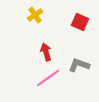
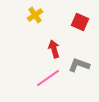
red arrow: moved 8 px right, 3 px up
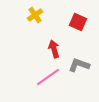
red square: moved 2 px left
pink line: moved 1 px up
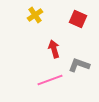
red square: moved 3 px up
pink line: moved 2 px right, 3 px down; rotated 15 degrees clockwise
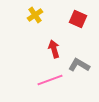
gray L-shape: rotated 10 degrees clockwise
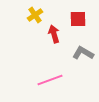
red square: rotated 24 degrees counterclockwise
red arrow: moved 15 px up
gray L-shape: moved 4 px right, 12 px up
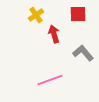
yellow cross: moved 1 px right
red square: moved 5 px up
gray L-shape: rotated 20 degrees clockwise
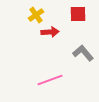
red arrow: moved 4 px left, 2 px up; rotated 102 degrees clockwise
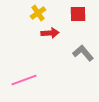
yellow cross: moved 2 px right, 2 px up
red arrow: moved 1 px down
pink line: moved 26 px left
